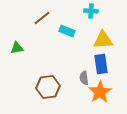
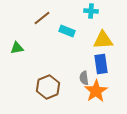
brown hexagon: rotated 15 degrees counterclockwise
orange star: moved 4 px left, 1 px up
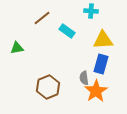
cyan rectangle: rotated 14 degrees clockwise
blue rectangle: rotated 24 degrees clockwise
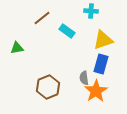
yellow triangle: rotated 15 degrees counterclockwise
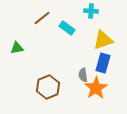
cyan rectangle: moved 3 px up
blue rectangle: moved 2 px right, 1 px up
gray semicircle: moved 1 px left, 3 px up
orange star: moved 3 px up
